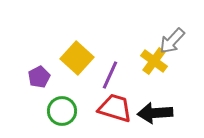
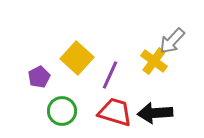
red trapezoid: moved 4 px down
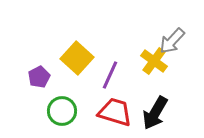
black arrow: rotated 56 degrees counterclockwise
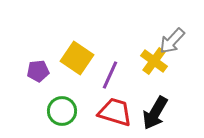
yellow square: rotated 8 degrees counterclockwise
purple pentagon: moved 1 px left, 6 px up; rotated 20 degrees clockwise
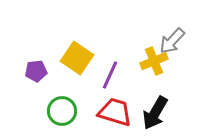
yellow cross: rotated 32 degrees clockwise
purple pentagon: moved 2 px left
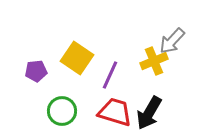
black arrow: moved 6 px left
